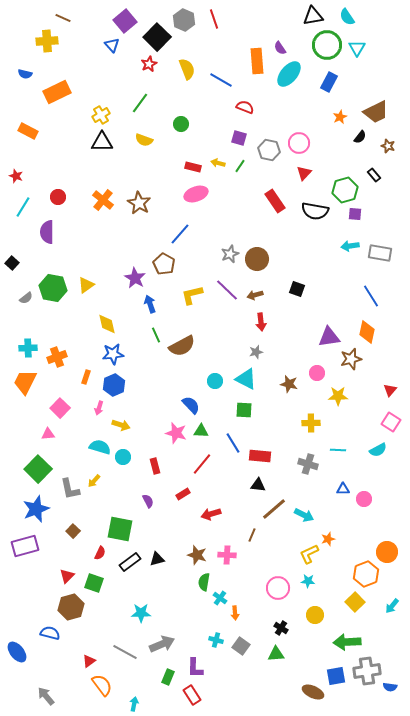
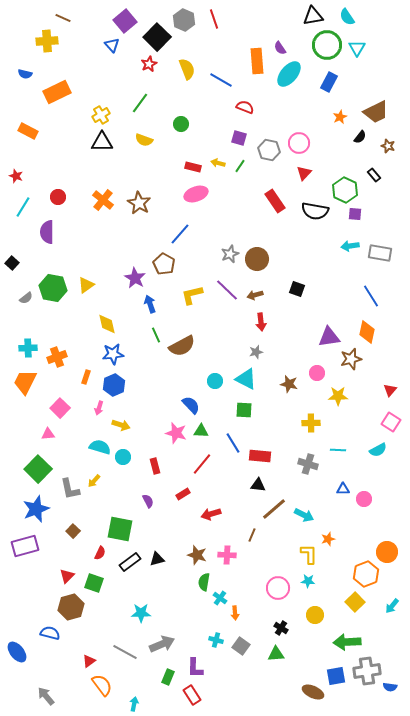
green hexagon at (345, 190): rotated 20 degrees counterclockwise
yellow L-shape at (309, 554): rotated 115 degrees clockwise
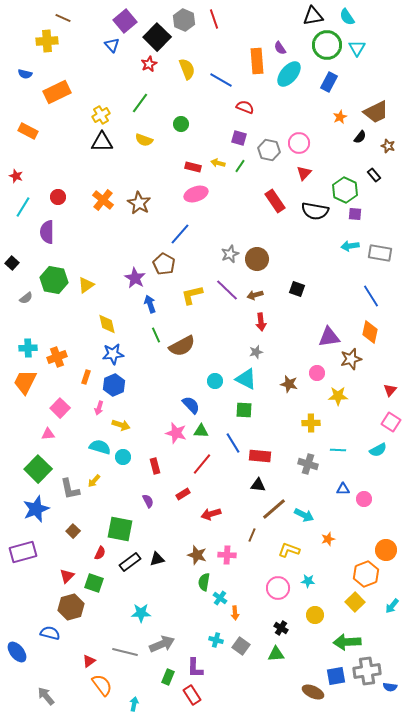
green hexagon at (53, 288): moved 1 px right, 8 px up
orange diamond at (367, 332): moved 3 px right
purple rectangle at (25, 546): moved 2 px left, 6 px down
orange circle at (387, 552): moved 1 px left, 2 px up
yellow L-shape at (309, 554): moved 20 px left, 4 px up; rotated 70 degrees counterclockwise
gray line at (125, 652): rotated 15 degrees counterclockwise
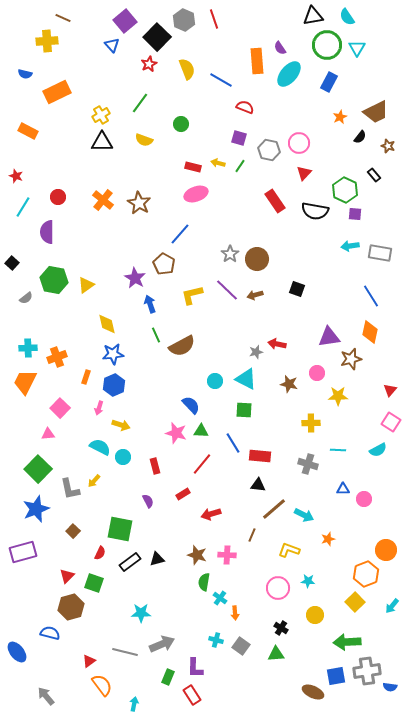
gray star at (230, 254): rotated 12 degrees counterclockwise
red arrow at (261, 322): moved 16 px right, 22 px down; rotated 108 degrees clockwise
cyan semicircle at (100, 447): rotated 10 degrees clockwise
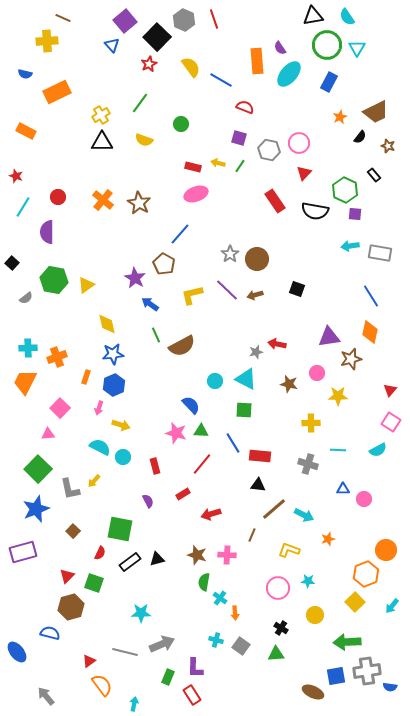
yellow semicircle at (187, 69): moved 4 px right, 2 px up; rotated 15 degrees counterclockwise
orange rectangle at (28, 131): moved 2 px left
blue arrow at (150, 304): rotated 36 degrees counterclockwise
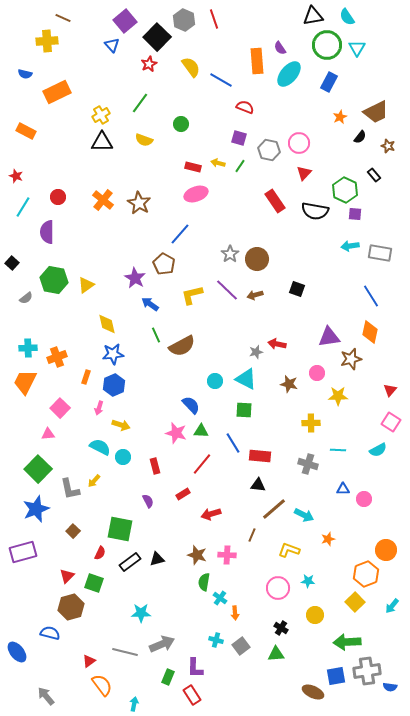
gray square at (241, 646): rotated 18 degrees clockwise
